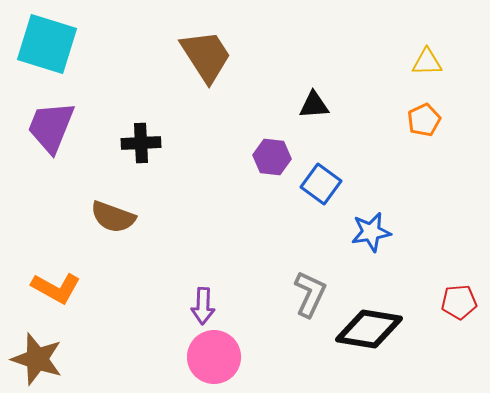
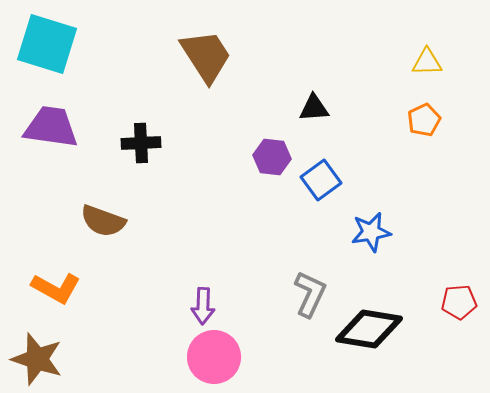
black triangle: moved 3 px down
purple trapezoid: rotated 76 degrees clockwise
blue square: moved 4 px up; rotated 18 degrees clockwise
brown semicircle: moved 10 px left, 4 px down
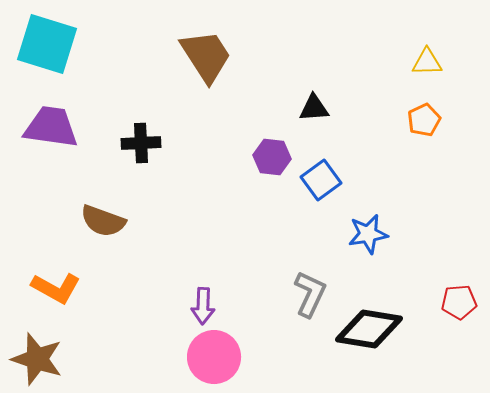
blue star: moved 3 px left, 2 px down
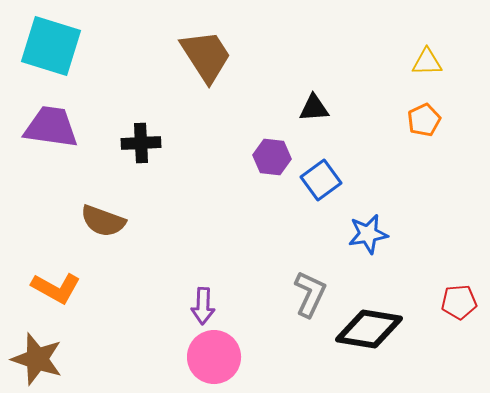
cyan square: moved 4 px right, 2 px down
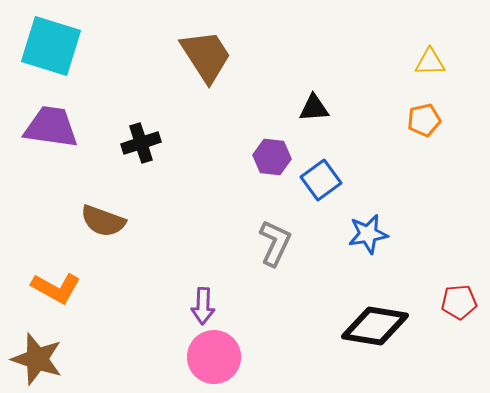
yellow triangle: moved 3 px right
orange pentagon: rotated 12 degrees clockwise
black cross: rotated 15 degrees counterclockwise
gray L-shape: moved 35 px left, 51 px up
black diamond: moved 6 px right, 3 px up
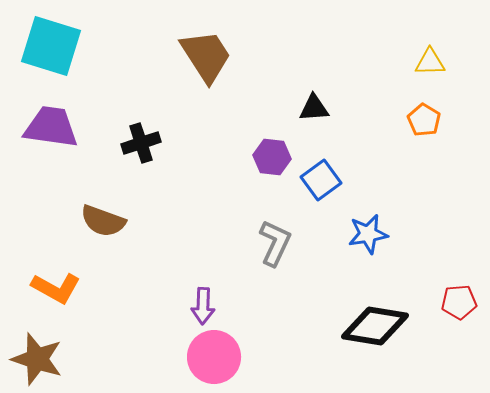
orange pentagon: rotated 28 degrees counterclockwise
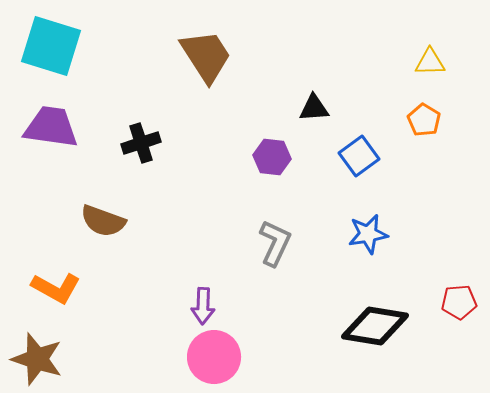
blue square: moved 38 px right, 24 px up
